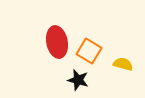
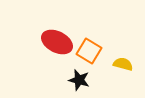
red ellipse: rotated 52 degrees counterclockwise
black star: moved 1 px right
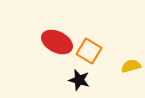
yellow semicircle: moved 8 px right, 2 px down; rotated 30 degrees counterclockwise
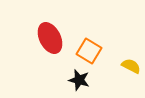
red ellipse: moved 7 px left, 4 px up; rotated 36 degrees clockwise
yellow semicircle: rotated 42 degrees clockwise
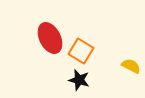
orange square: moved 8 px left
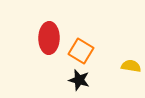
red ellipse: moved 1 px left; rotated 28 degrees clockwise
yellow semicircle: rotated 18 degrees counterclockwise
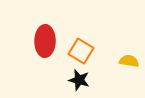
red ellipse: moved 4 px left, 3 px down
yellow semicircle: moved 2 px left, 5 px up
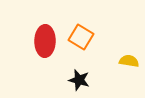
orange square: moved 14 px up
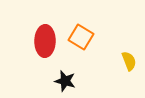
yellow semicircle: rotated 60 degrees clockwise
black star: moved 14 px left, 1 px down
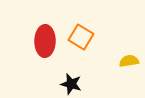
yellow semicircle: rotated 78 degrees counterclockwise
black star: moved 6 px right, 3 px down
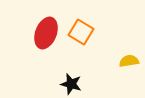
orange square: moved 5 px up
red ellipse: moved 1 px right, 8 px up; rotated 20 degrees clockwise
